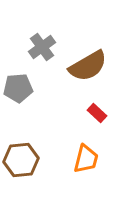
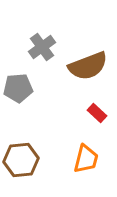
brown semicircle: rotated 9 degrees clockwise
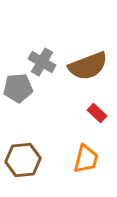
gray cross: moved 15 px down; rotated 24 degrees counterclockwise
brown hexagon: moved 2 px right
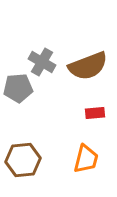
red rectangle: moved 2 px left; rotated 48 degrees counterclockwise
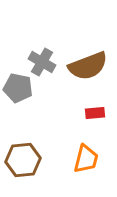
gray pentagon: rotated 16 degrees clockwise
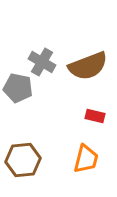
red rectangle: moved 3 px down; rotated 18 degrees clockwise
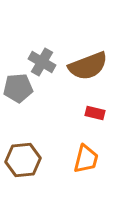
gray pentagon: rotated 16 degrees counterclockwise
red rectangle: moved 3 px up
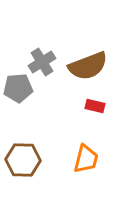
gray cross: rotated 28 degrees clockwise
red rectangle: moved 7 px up
brown hexagon: rotated 8 degrees clockwise
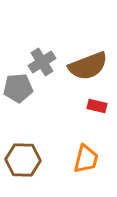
red rectangle: moved 2 px right
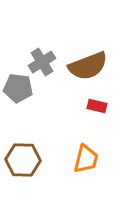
gray pentagon: rotated 12 degrees clockwise
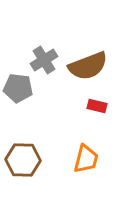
gray cross: moved 2 px right, 2 px up
